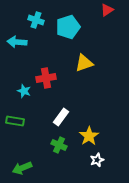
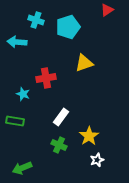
cyan star: moved 1 px left, 3 px down
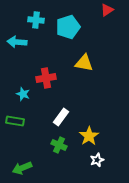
cyan cross: rotated 14 degrees counterclockwise
yellow triangle: rotated 30 degrees clockwise
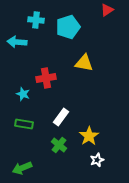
green rectangle: moved 9 px right, 3 px down
green cross: rotated 14 degrees clockwise
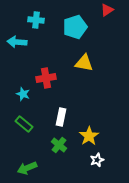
cyan pentagon: moved 7 px right
white rectangle: rotated 24 degrees counterclockwise
green rectangle: rotated 30 degrees clockwise
green arrow: moved 5 px right
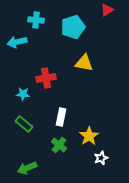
cyan pentagon: moved 2 px left
cyan arrow: rotated 18 degrees counterclockwise
cyan star: rotated 16 degrees counterclockwise
white star: moved 4 px right, 2 px up
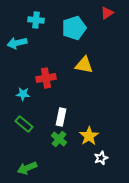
red triangle: moved 3 px down
cyan pentagon: moved 1 px right, 1 px down
cyan arrow: moved 1 px down
yellow triangle: moved 2 px down
green cross: moved 6 px up
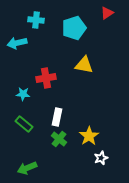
white rectangle: moved 4 px left
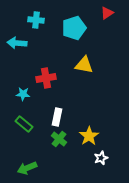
cyan arrow: rotated 18 degrees clockwise
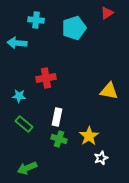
yellow triangle: moved 25 px right, 26 px down
cyan star: moved 4 px left, 2 px down
green cross: rotated 21 degrees counterclockwise
